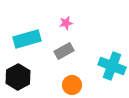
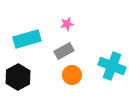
pink star: moved 1 px right, 1 px down
orange circle: moved 10 px up
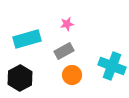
black hexagon: moved 2 px right, 1 px down
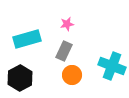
gray rectangle: rotated 36 degrees counterclockwise
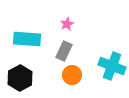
pink star: rotated 16 degrees counterclockwise
cyan rectangle: rotated 20 degrees clockwise
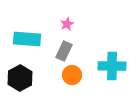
cyan cross: rotated 20 degrees counterclockwise
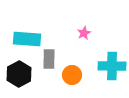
pink star: moved 17 px right, 9 px down
gray rectangle: moved 15 px left, 8 px down; rotated 24 degrees counterclockwise
black hexagon: moved 1 px left, 4 px up
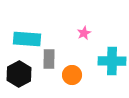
cyan cross: moved 5 px up
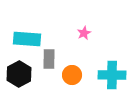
cyan cross: moved 14 px down
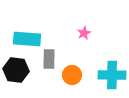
black hexagon: moved 3 px left, 4 px up; rotated 25 degrees counterclockwise
